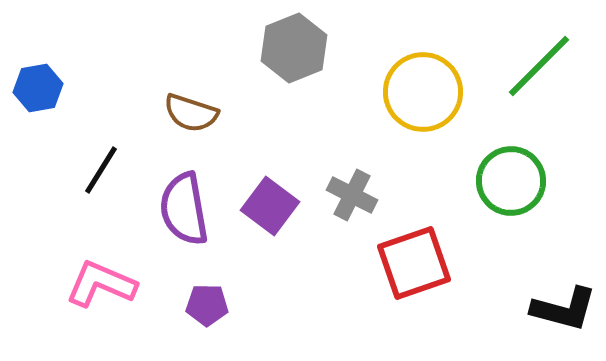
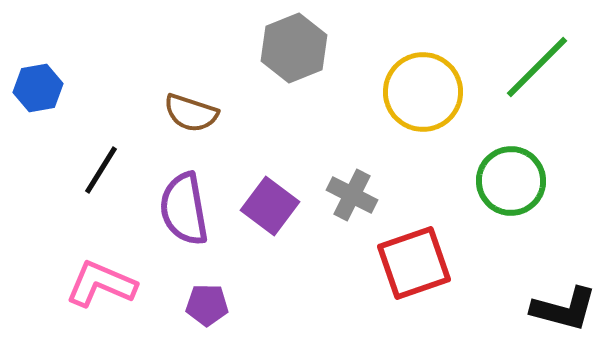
green line: moved 2 px left, 1 px down
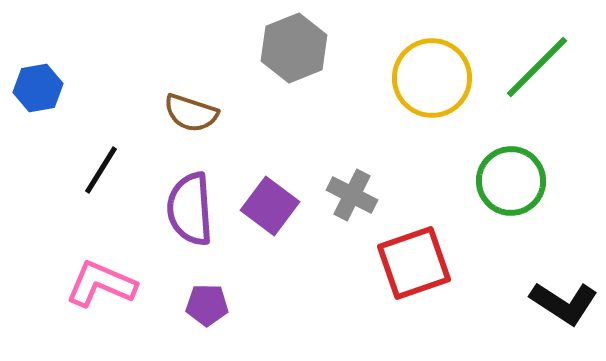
yellow circle: moved 9 px right, 14 px up
purple semicircle: moved 6 px right; rotated 6 degrees clockwise
black L-shape: moved 6 px up; rotated 18 degrees clockwise
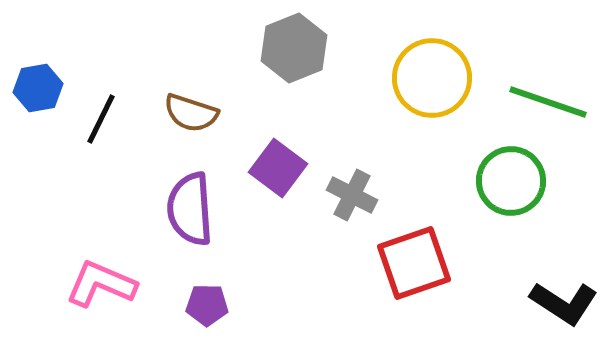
green line: moved 11 px right, 35 px down; rotated 64 degrees clockwise
black line: moved 51 px up; rotated 6 degrees counterclockwise
purple square: moved 8 px right, 38 px up
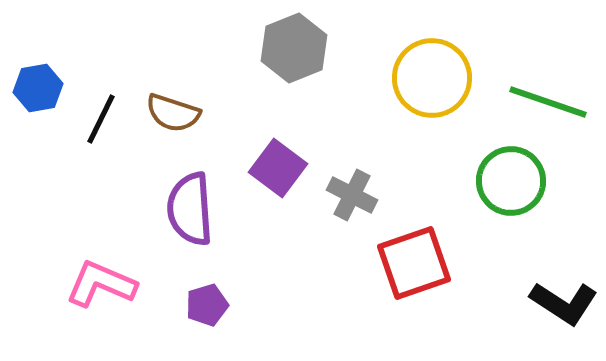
brown semicircle: moved 18 px left
purple pentagon: rotated 18 degrees counterclockwise
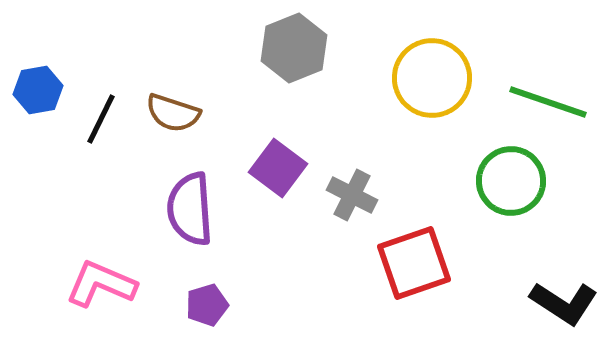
blue hexagon: moved 2 px down
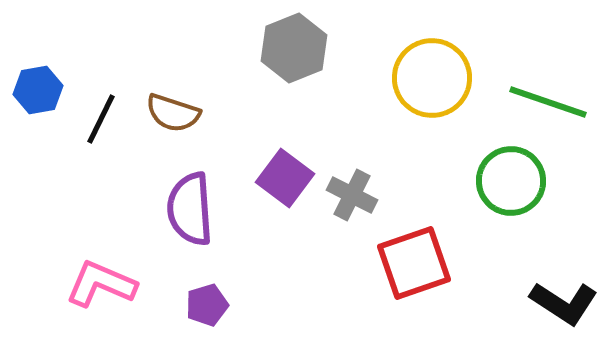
purple square: moved 7 px right, 10 px down
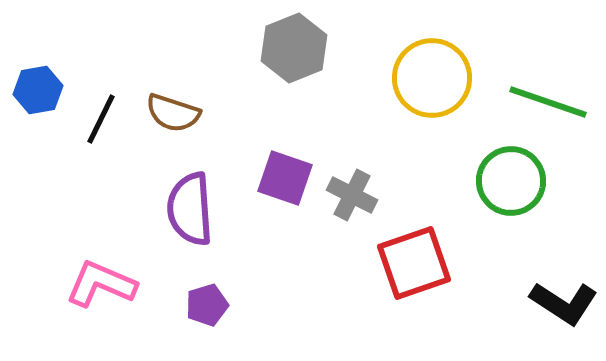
purple square: rotated 18 degrees counterclockwise
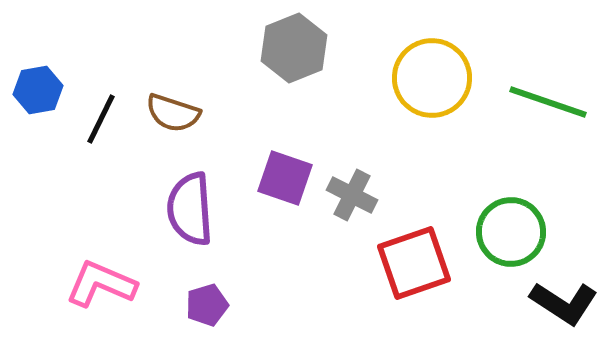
green circle: moved 51 px down
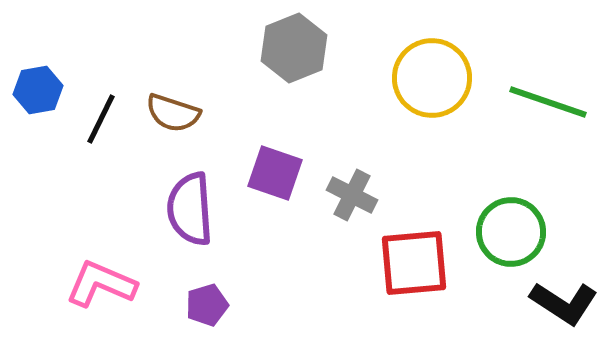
purple square: moved 10 px left, 5 px up
red square: rotated 14 degrees clockwise
